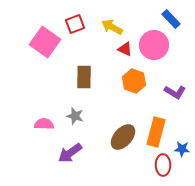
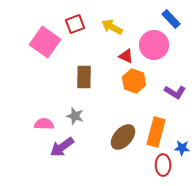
red triangle: moved 1 px right, 7 px down
blue star: moved 1 px up
purple arrow: moved 8 px left, 6 px up
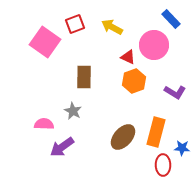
red triangle: moved 2 px right, 1 px down
orange hexagon: rotated 20 degrees clockwise
gray star: moved 2 px left, 5 px up; rotated 12 degrees clockwise
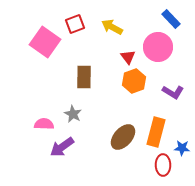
pink circle: moved 4 px right, 2 px down
red triangle: rotated 28 degrees clockwise
purple L-shape: moved 2 px left
gray star: moved 3 px down
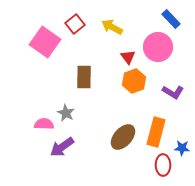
red square: rotated 18 degrees counterclockwise
gray star: moved 7 px left, 1 px up
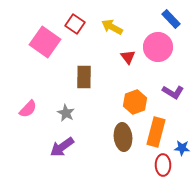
red square: rotated 18 degrees counterclockwise
orange hexagon: moved 1 px right, 21 px down
pink semicircle: moved 16 px left, 15 px up; rotated 132 degrees clockwise
brown ellipse: rotated 48 degrees counterclockwise
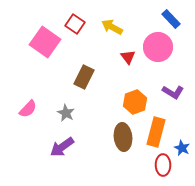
brown rectangle: rotated 25 degrees clockwise
blue star: rotated 21 degrees clockwise
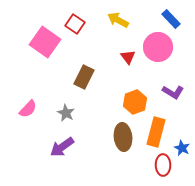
yellow arrow: moved 6 px right, 7 px up
